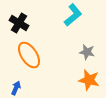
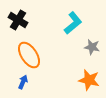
cyan L-shape: moved 8 px down
black cross: moved 1 px left, 3 px up
gray star: moved 5 px right, 5 px up
blue arrow: moved 7 px right, 6 px up
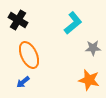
gray star: moved 1 px right, 1 px down; rotated 14 degrees counterclockwise
orange ellipse: rotated 8 degrees clockwise
blue arrow: rotated 152 degrees counterclockwise
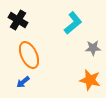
orange star: moved 1 px right
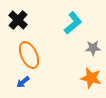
black cross: rotated 12 degrees clockwise
orange star: moved 1 px right, 2 px up
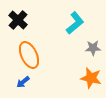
cyan L-shape: moved 2 px right
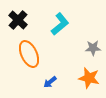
cyan L-shape: moved 15 px left, 1 px down
orange ellipse: moved 1 px up
orange star: moved 2 px left
blue arrow: moved 27 px right
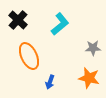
orange ellipse: moved 2 px down
blue arrow: rotated 32 degrees counterclockwise
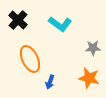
cyan L-shape: rotated 75 degrees clockwise
orange ellipse: moved 1 px right, 3 px down
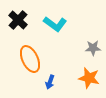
cyan L-shape: moved 5 px left
